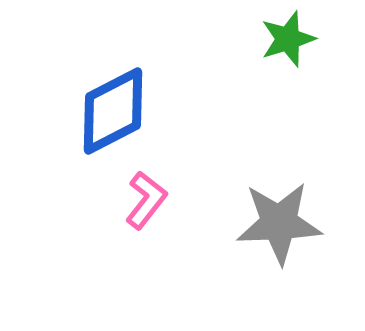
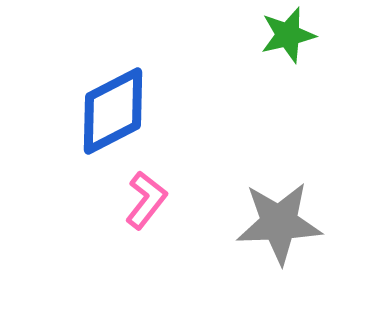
green star: moved 4 px up; rotated 4 degrees clockwise
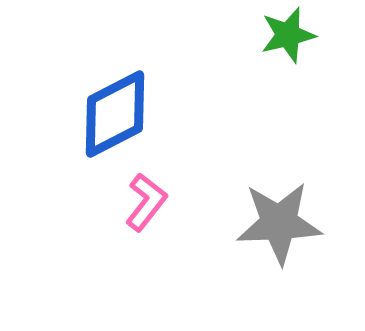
blue diamond: moved 2 px right, 3 px down
pink L-shape: moved 2 px down
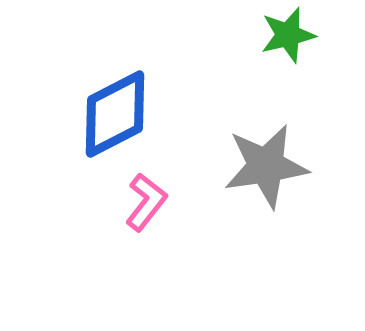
gray star: moved 13 px left, 57 px up; rotated 6 degrees counterclockwise
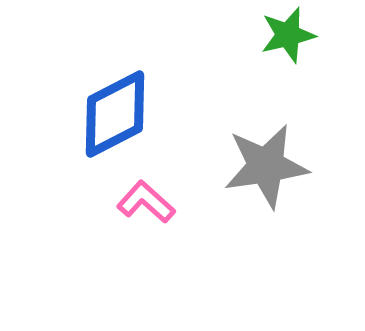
pink L-shape: rotated 86 degrees counterclockwise
